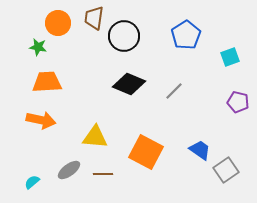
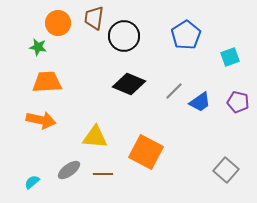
blue trapezoid: moved 48 px up; rotated 110 degrees clockwise
gray square: rotated 15 degrees counterclockwise
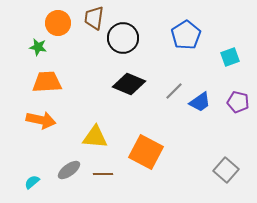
black circle: moved 1 px left, 2 px down
